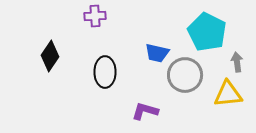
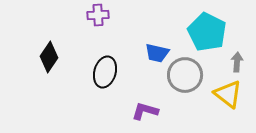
purple cross: moved 3 px right, 1 px up
black diamond: moved 1 px left, 1 px down
gray arrow: rotated 12 degrees clockwise
black ellipse: rotated 16 degrees clockwise
yellow triangle: rotated 44 degrees clockwise
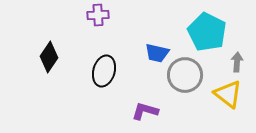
black ellipse: moved 1 px left, 1 px up
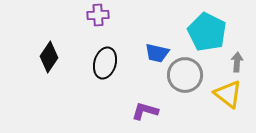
black ellipse: moved 1 px right, 8 px up
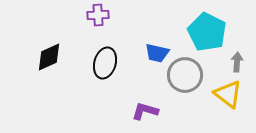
black diamond: rotated 32 degrees clockwise
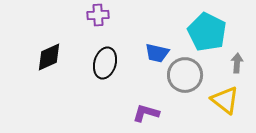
gray arrow: moved 1 px down
yellow triangle: moved 3 px left, 6 px down
purple L-shape: moved 1 px right, 2 px down
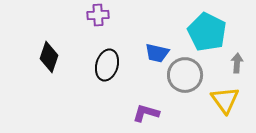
black diamond: rotated 48 degrees counterclockwise
black ellipse: moved 2 px right, 2 px down
yellow triangle: rotated 16 degrees clockwise
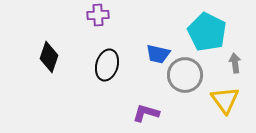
blue trapezoid: moved 1 px right, 1 px down
gray arrow: moved 2 px left; rotated 12 degrees counterclockwise
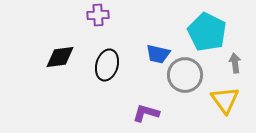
black diamond: moved 11 px right; rotated 64 degrees clockwise
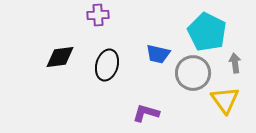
gray circle: moved 8 px right, 2 px up
